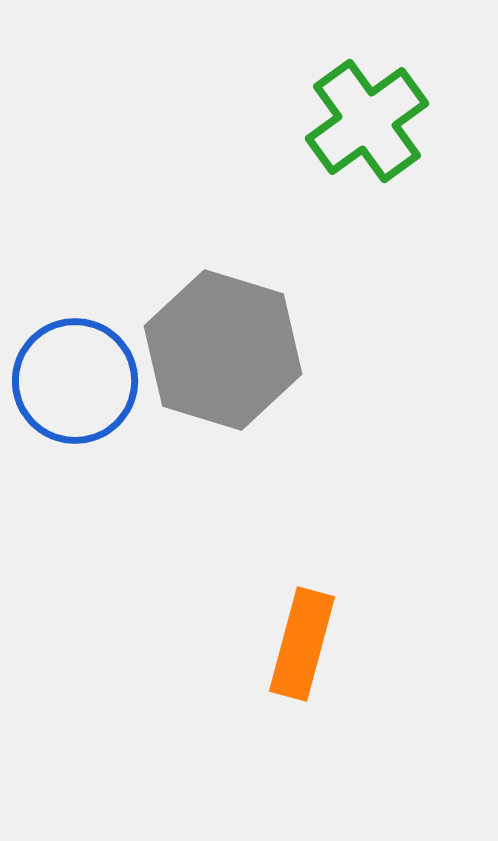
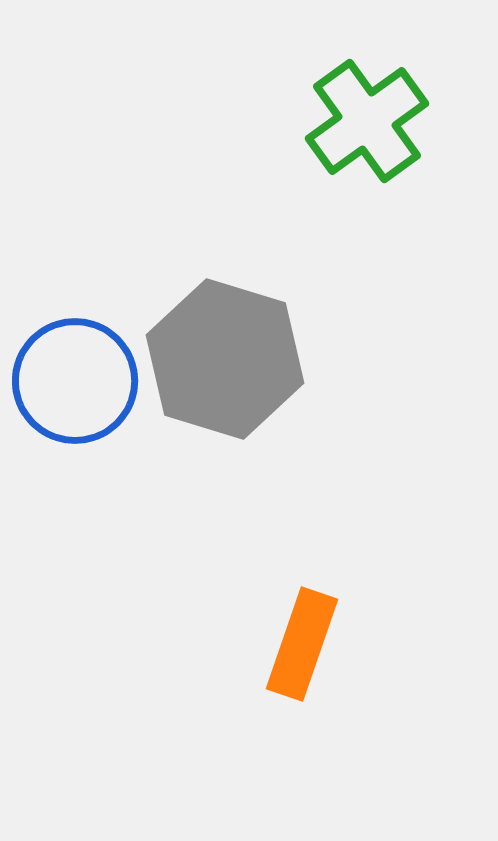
gray hexagon: moved 2 px right, 9 px down
orange rectangle: rotated 4 degrees clockwise
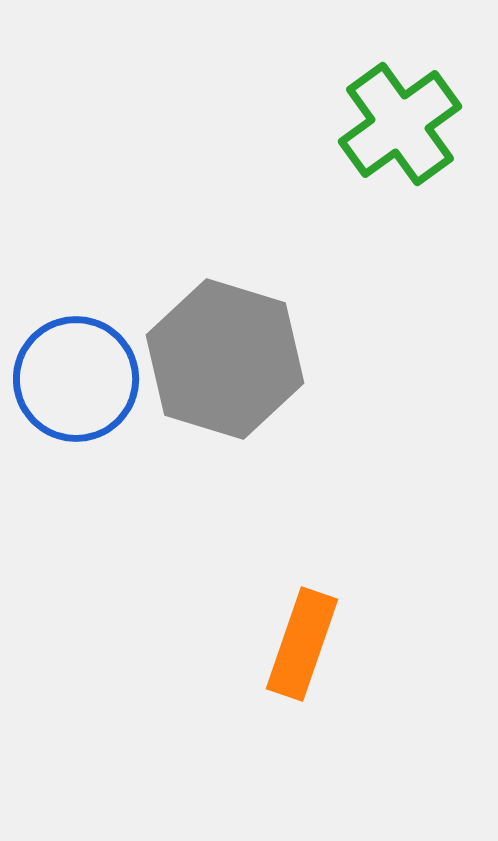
green cross: moved 33 px right, 3 px down
blue circle: moved 1 px right, 2 px up
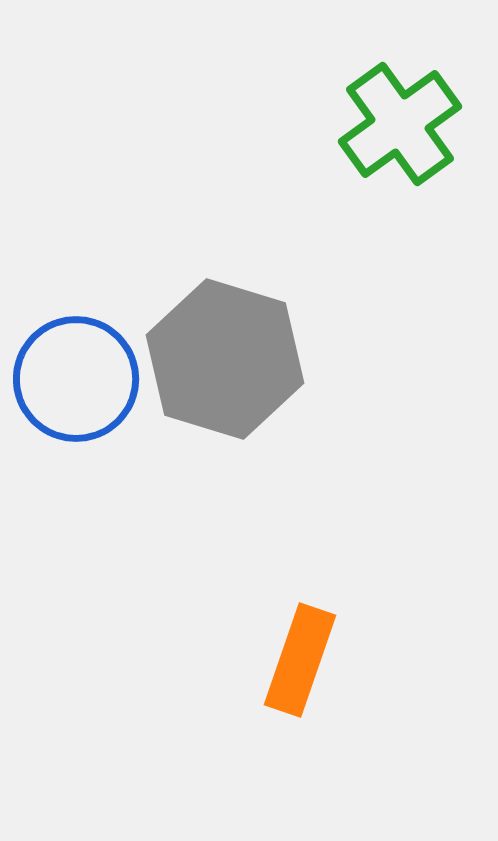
orange rectangle: moved 2 px left, 16 px down
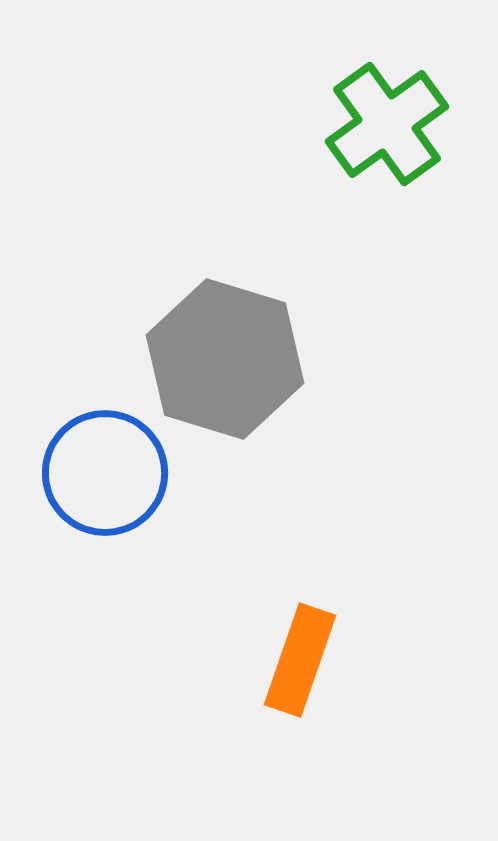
green cross: moved 13 px left
blue circle: moved 29 px right, 94 px down
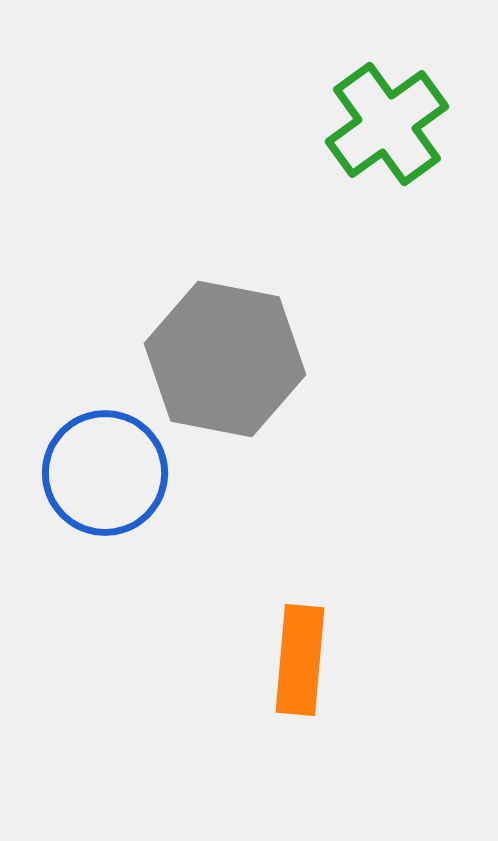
gray hexagon: rotated 6 degrees counterclockwise
orange rectangle: rotated 14 degrees counterclockwise
